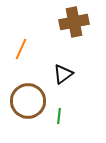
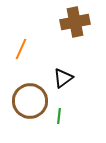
brown cross: moved 1 px right
black triangle: moved 4 px down
brown circle: moved 2 px right
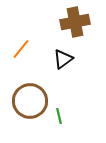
orange line: rotated 15 degrees clockwise
black triangle: moved 19 px up
green line: rotated 21 degrees counterclockwise
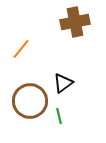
black triangle: moved 24 px down
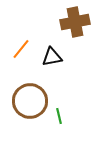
black triangle: moved 11 px left, 26 px up; rotated 25 degrees clockwise
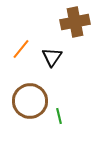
black triangle: rotated 45 degrees counterclockwise
